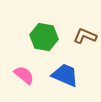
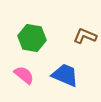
green hexagon: moved 12 px left, 1 px down
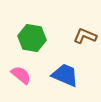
pink semicircle: moved 3 px left
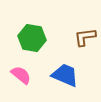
brown L-shape: moved 1 px down; rotated 30 degrees counterclockwise
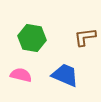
pink semicircle: rotated 25 degrees counterclockwise
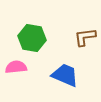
pink semicircle: moved 5 px left, 8 px up; rotated 20 degrees counterclockwise
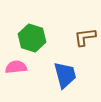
green hexagon: rotated 8 degrees clockwise
blue trapezoid: rotated 52 degrees clockwise
